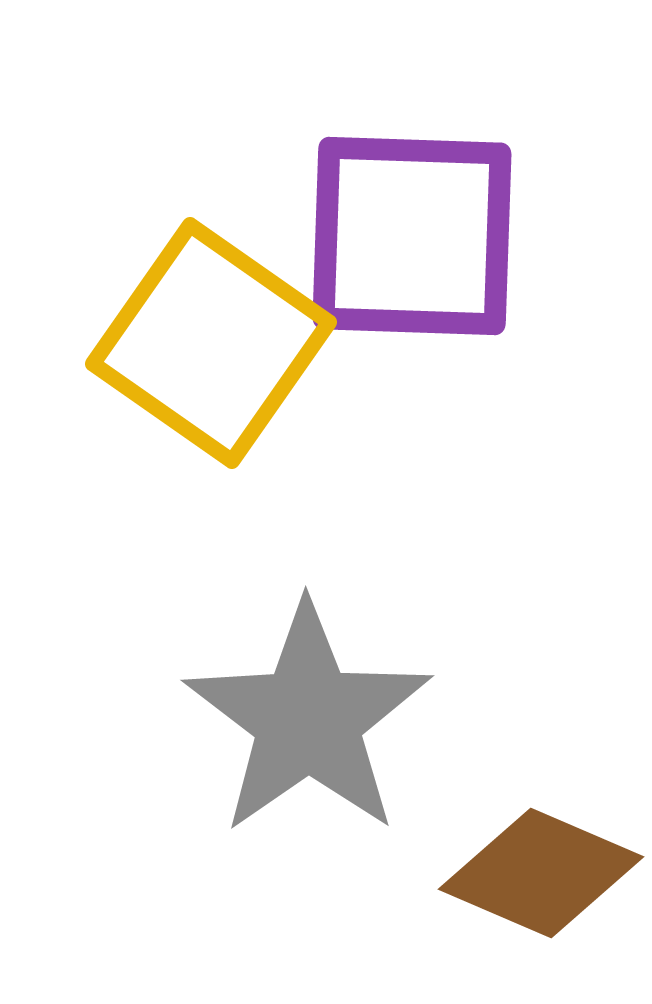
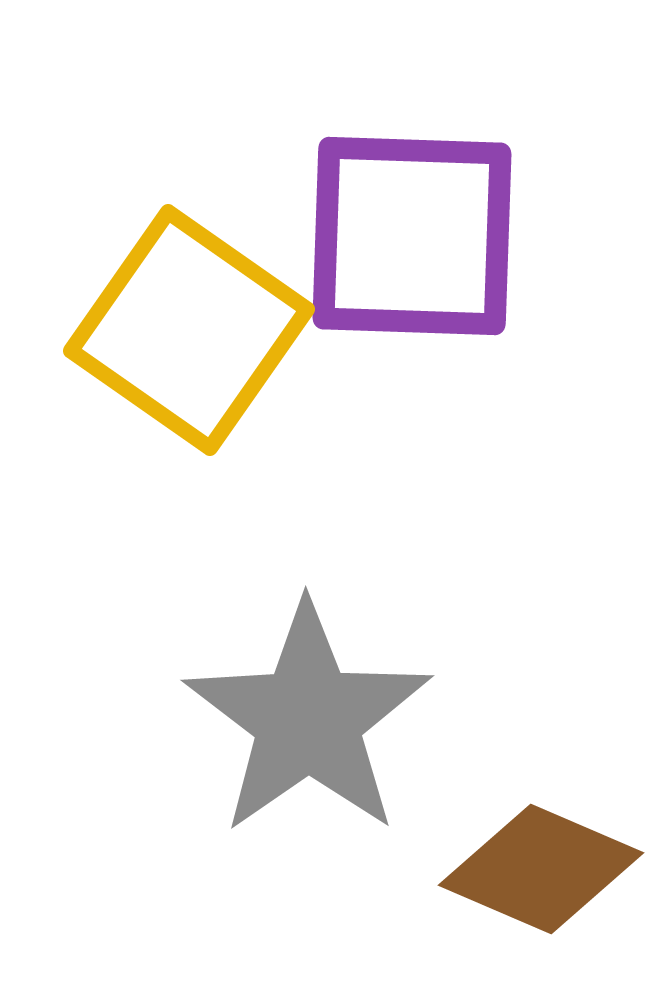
yellow square: moved 22 px left, 13 px up
brown diamond: moved 4 px up
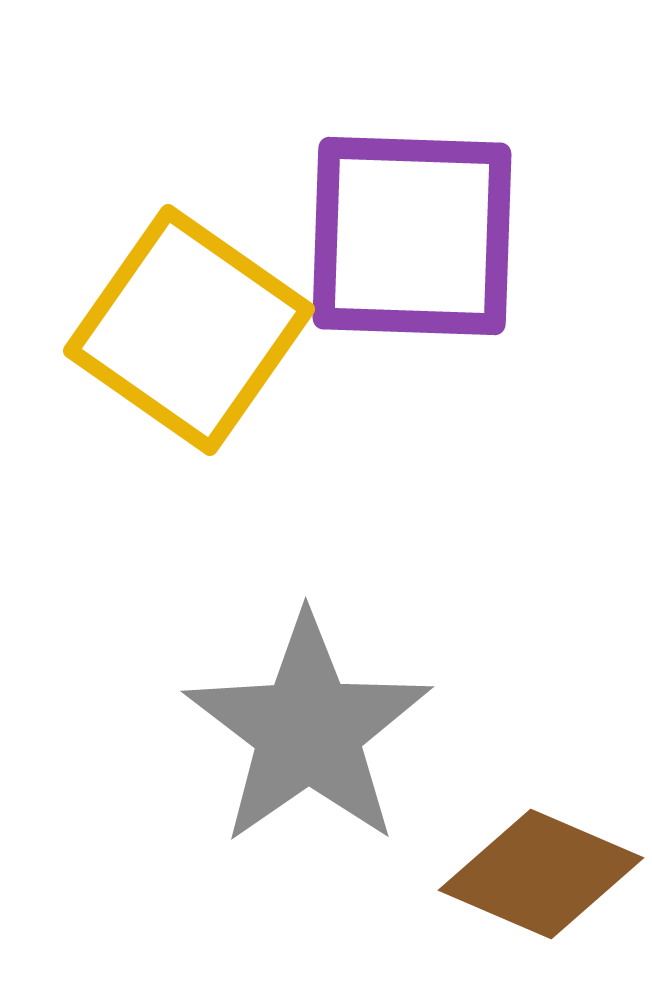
gray star: moved 11 px down
brown diamond: moved 5 px down
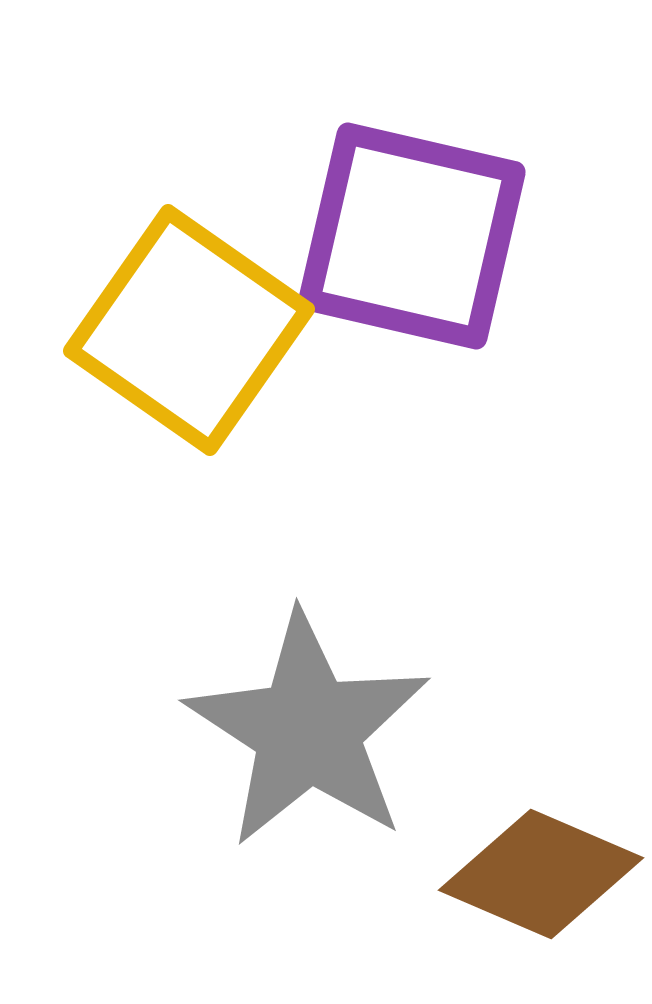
purple square: rotated 11 degrees clockwise
gray star: rotated 4 degrees counterclockwise
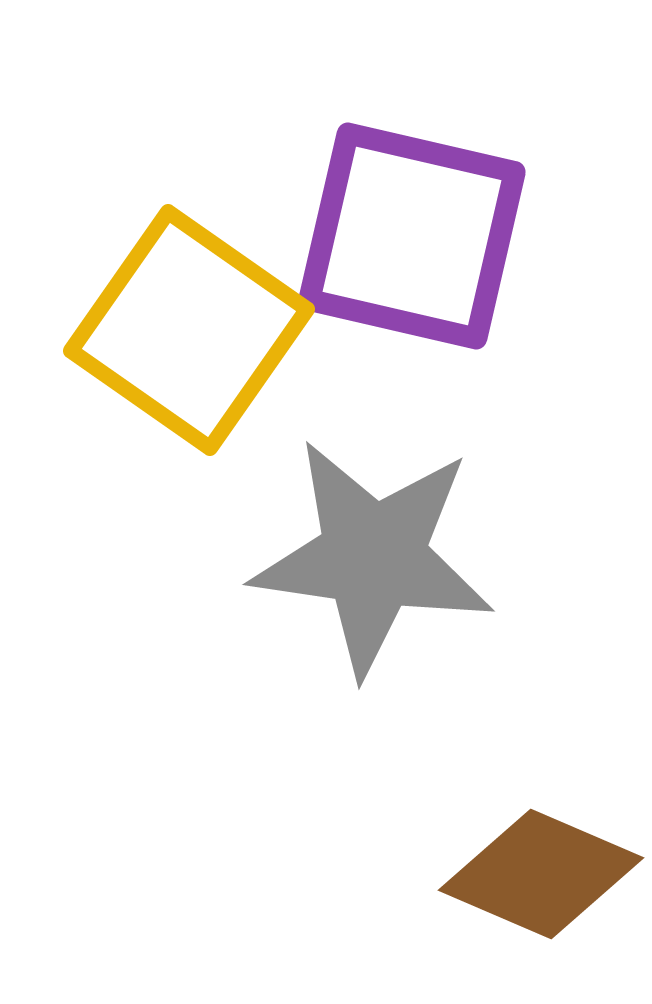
gray star: moved 65 px right, 173 px up; rotated 25 degrees counterclockwise
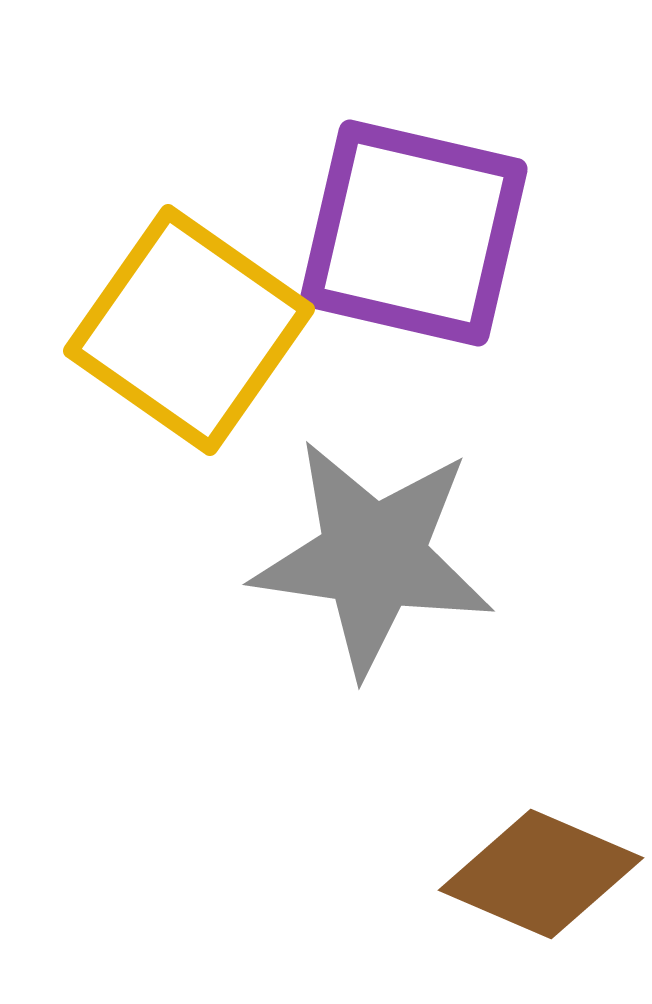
purple square: moved 2 px right, 3 px up
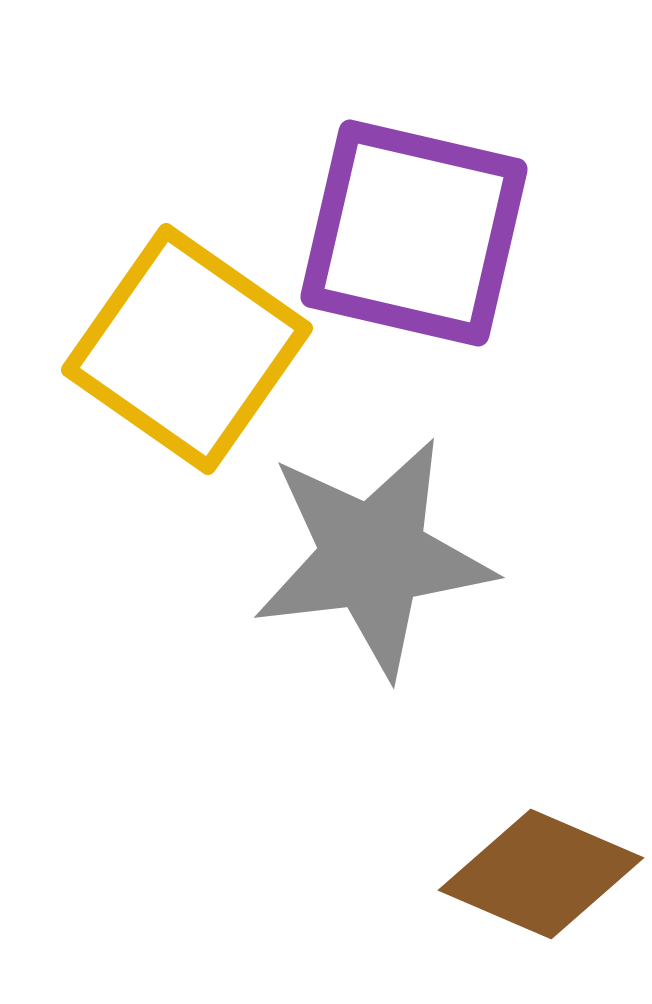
yellow square: moved 2 px left, 19 px down
gray star: rotated 15 degrees counterclockwise
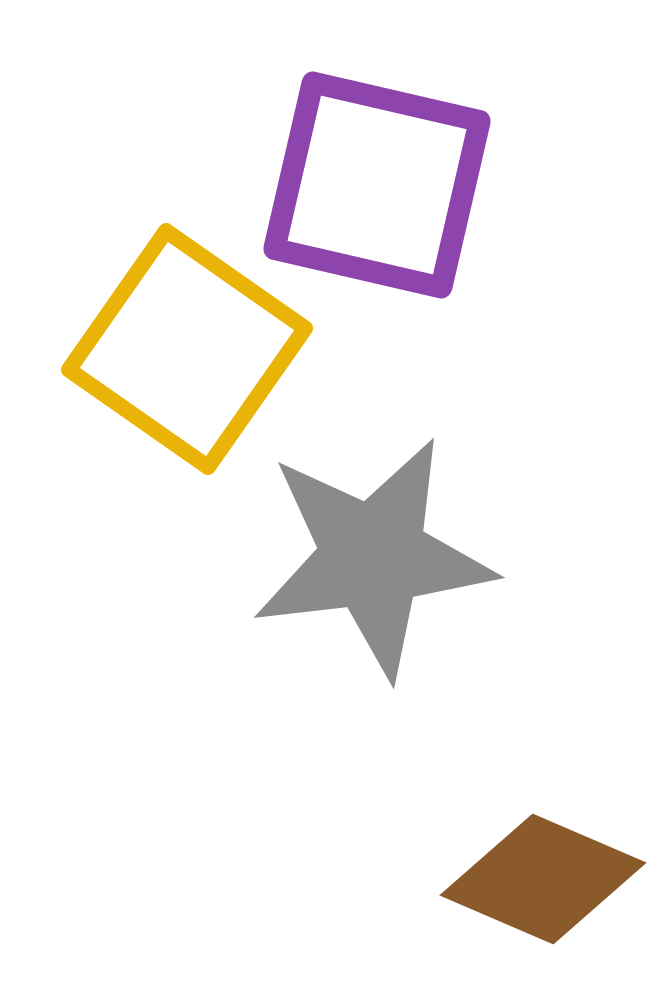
purple square: moved 37 px left, 48 px up
brown diamond: moved 2 px right, 5 px down
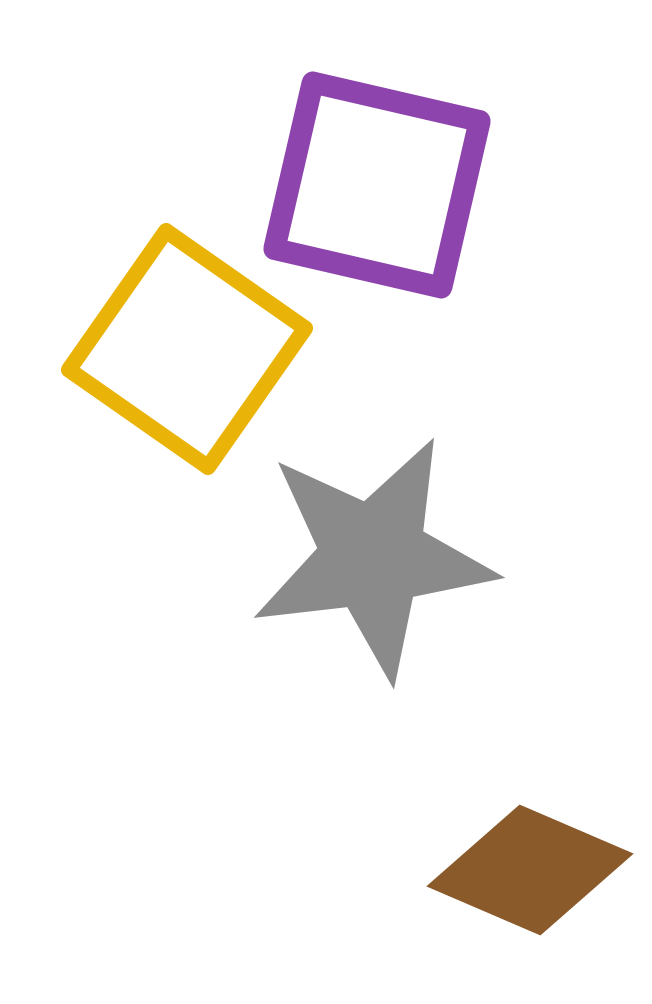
brown diamond: moved 13 px left, 9 px up
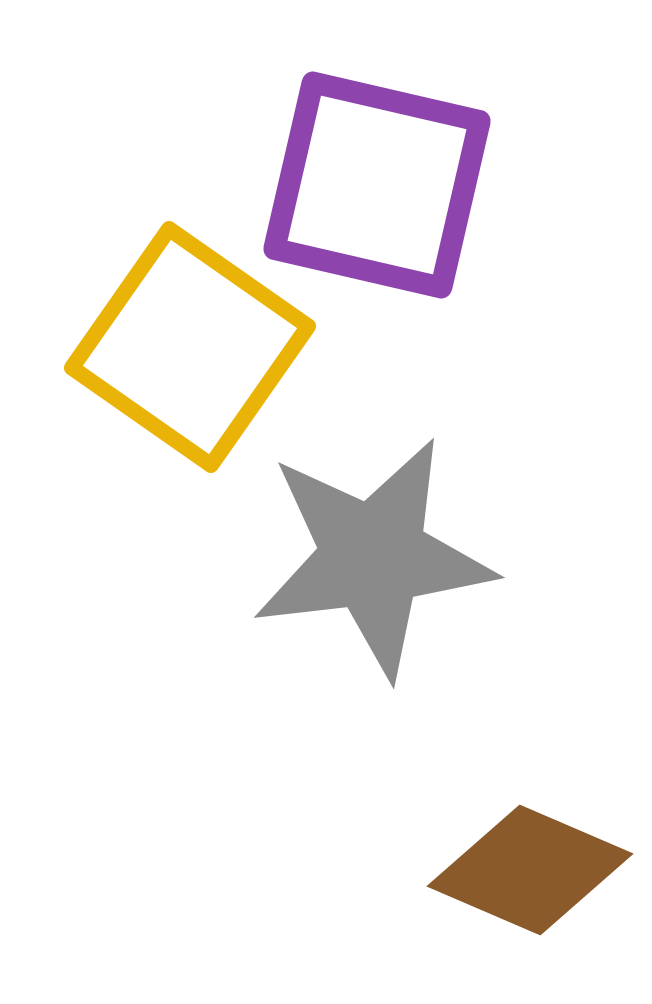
yellow square: moved 3 px right, 2 px up
